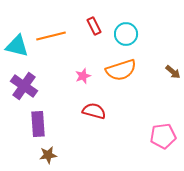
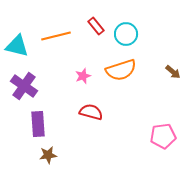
red rectangle: moved 2 px right; rotated 12 degrees counterclockwise
orange line: moved 5 px right
red semicircle: moved 3 px left, 1 px down
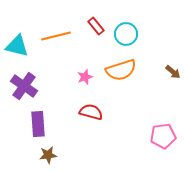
pink star: moved 2 px right, 1 px down
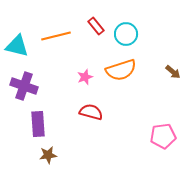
purple cross: rotated 16 degrees counterclockwise
